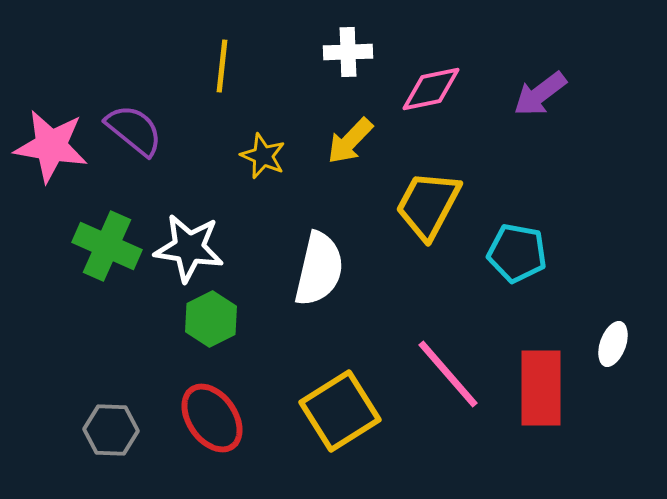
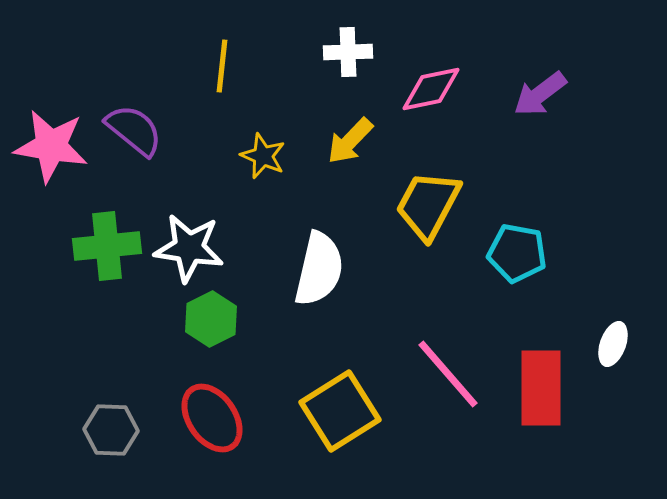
green cross: rotated 30 degrees counterclockwise
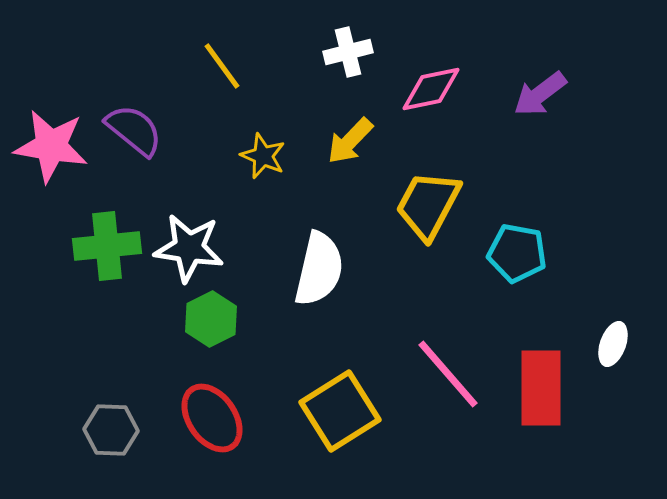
white cross: rotated 12 degrees counterclockwise
yellow line: rotated 42 degrees counterclockwise
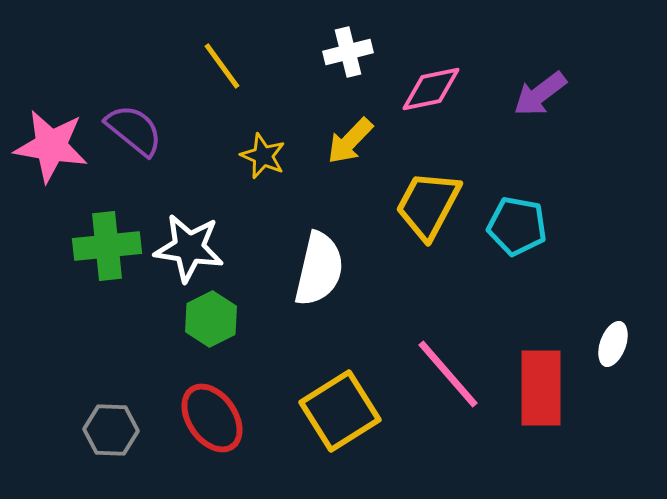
cyan pentagon: moved 27 px up
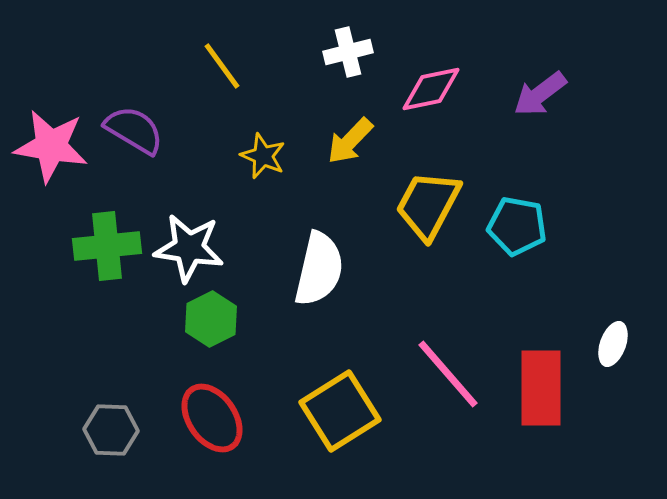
purple semicircle: rotated 8 degrees counterclockwise
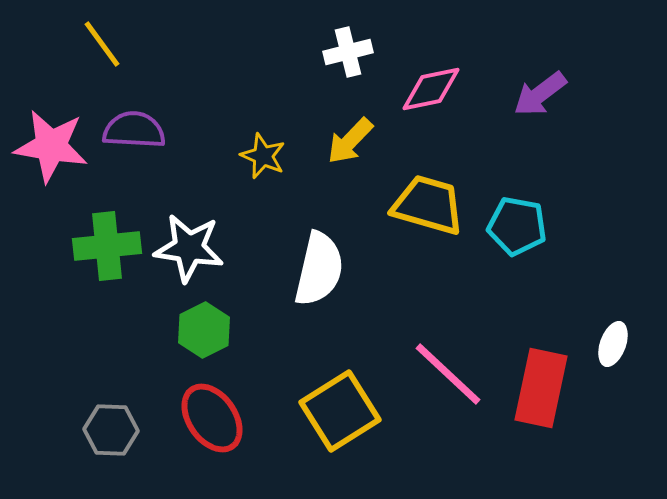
yellow line: moved 120 px left, 22 px up
purple semicircle: rotated 28 degrees counterclockwise
yellow trapezoid: rotated 78 degrees clockwise
green hexagon: moved 7 px left, 11 px down
pink line: rotated 6 degrees counterclockwise
red rectangle: rotated 12 degrees clockwise
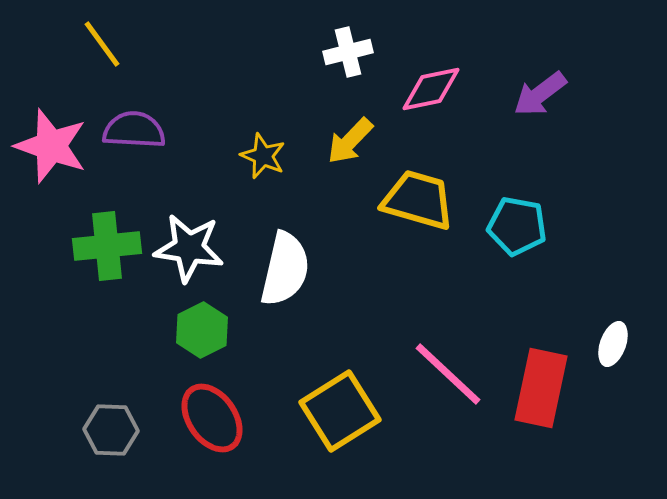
pink star: rotated 10 degrees clockwise
yellow trapezoid: moved 10 px left, 5 px up
white semicircle: moved 34 px left
green hexagon: moved 2 px left
